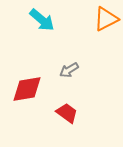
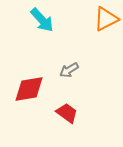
cyan arrow: rotated 8 degrees clockwise
red diamond: moved 2 px right
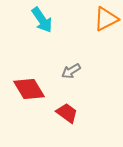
cyan arrow: rotated 8 degrees clockwise
gray arrow: moved 2 px right, 1 px down
red diamond: rotated 68 degrees clockwise
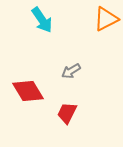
red diamond: moved 1 px left, 2 px down
red trapezoid: rotated 100 degrees counterclockwise
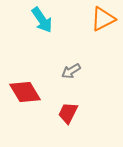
orange triangle: moved 3 px left
red diamond: moved 3 px left, 1 px down
red trapezoid: moved 1 px right
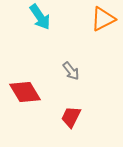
cyan arrow: moved 2 px left, 3 px up
gray arrow: rotated 96 degrees counterclockwise
red trapezoid: moved 3 px right, 4 px down
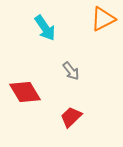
cyan arrow: moved 5 px right, 11 px down
red trapezoid: rotated 20 degrees clockwise
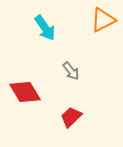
orange triangle: moved 1 px down
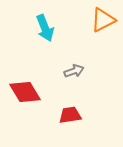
cyan arrow: rotated 12 degrees clockwise
gray arrow: moved 3 px right; rotated 72 degrees counterclockwise
red trapezoid: moved 1 px left, 2 px up; rotated 35 degrees clockwise
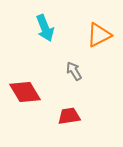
orange triangle: moved 4 px left, 15 px down
gray arrow: rotated 102 degrees counterclockwise
red trapezoid: moved 1 px left, 1 px down
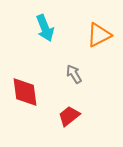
gray arrow: moved 3 px down
red diamond: rotated 24 degrees clockwise
red trapezoid: rotated 30 degrees counterclockwise
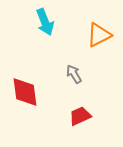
cyan arrow: moved 6 px up
red trapezoid: moved 11 px right; rotated 15 degrees clockwise
